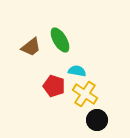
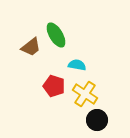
green ellipse: moved 4 px left, 5 px up
cyan semicircle: moved 6 px up
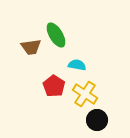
brown trapezoid: rotated 30 degrees clockwise
red pentagon: rotated 15 degrees clockwise
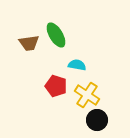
brown trapezoid: moved 2 px left, 4 px up
red pentagon: moved 2 px right; rotated 15 degrees counterclockwise
yellow cross: moved 2 px right, 1 px down
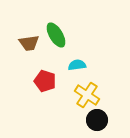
cyan semicircle: rotated 18 degrees counterclockwise
red pentagon: moved 11 px left, 5 px up
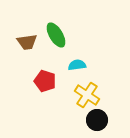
brown trapezoid: moved 2 px left, 1 px up
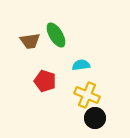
brown trapezoid: moved 3 px right, 1 px up
cyan semicircle: moved 4 px right
yellow cross: rotated 10 degrees counterclockwise
black circle: moved 2 px left, 2 px up
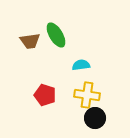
red pentagon: moved 14 px down
yellow cross: rotated 15 degrees counterclockwise
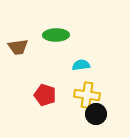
green ellipse: rotated 60 degrees counterclockwise
brown trapezoid: moved 12 px left, 6 px down
black circle: moved 1 px right, 4 px up
